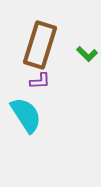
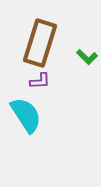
brown rectangle: moved 2 px up
green L-shape: moved 3 px down
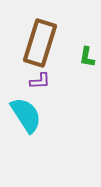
green L-shape: rotated 55 degrees clockwise
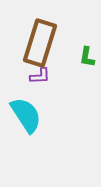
purple L-shape: moved 5 px up
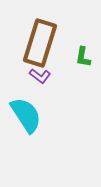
green L-shape: moved 4 px left
purple L-shape: rotated 40 degrees clockwise
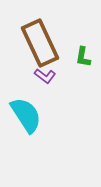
brown rectangle: rotated 42 degrees counterclockwise
purple L-shape: moved 5 px right
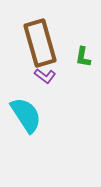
brown rectangle: rotated 9 degrees clockwise
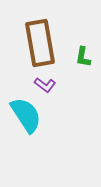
brown rectangle: rotated 6 degrees clockwise
purple L-shape: moved 9 px down
